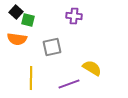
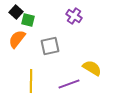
purple cross: rotated 28 degrees clockwise
orange semicircle: rotated 120 degrees clockwise
gray square: moved 2 px left, 1 px up
yellow line: moved 3 px down
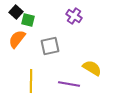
purple line: rotated 30 degrees clockwise
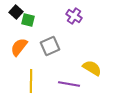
orange semicircle: moved 2 px right, 8 px down
gray square: rotated 12 degrees counterclockwise
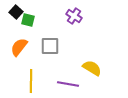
gray square: rotated 24 degrees clockwise
purple line: moved 1 px left
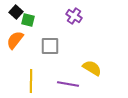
orange semicircle: moved 4 px left, 7 px up
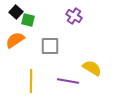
orange semicircle: rotated 18 degrees clockwise
purple line: moved 3 px up
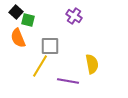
orange semicircle: moved 3 px right, 2 px up; rotated 78 degrees counterclockwise
yellow semicircle: moved 4 px up; rotated 48 degrees clockwise
yellow line: moved 9 px right, 15 px up; rotated 30 degrees clockwise
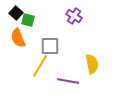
black square: moved 1 px down
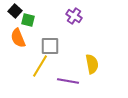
black square: moved 1 px left, 2 px up
